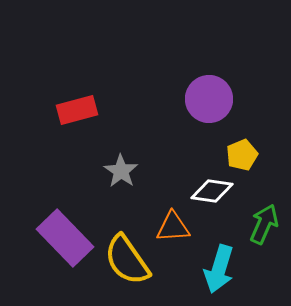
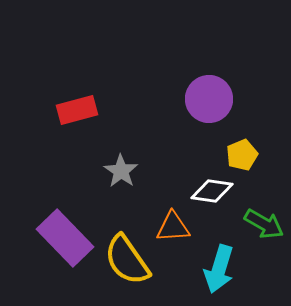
green arrow: rotated 96 degrees clockwise
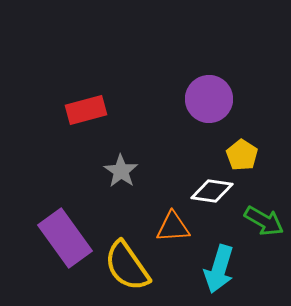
red rectangle: moved 9 px right
yellow pentagon: rotated 16 degrees counterclockwise
green arrow: moved 3 px up
purple rectangle: rotated 8 degrees clockwise
yellow semicircle: moved 6 px down
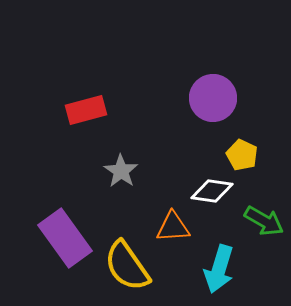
purple circle: moved 4 px right, 1 px up
yellow pentagon: rotated 8 degrees counterclockwise
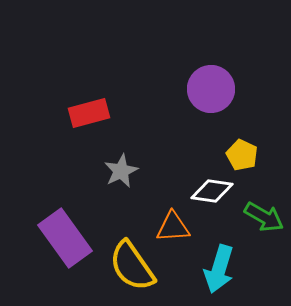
purple circle: moved 2 px left, 9 px up
red rectangle: moved 3 px right, 3 px down
gray star: rotated 12 degrees clockwise
green arrow: moved 4 px up
yellow semicircle: moved 5 px right
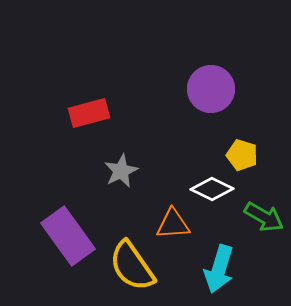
yellow pentagon: rotated 8 degrees counterclockwise
white diamond: moved 2 px up; rotated 18 degrees clockwise
orange triangle: moved 3 px up
purple rectangle: moved 3 px right, 2 px up
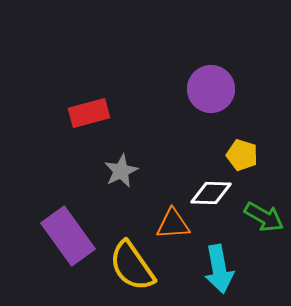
white diamond: moved 1 px left, 4 px down; rotated 24 degrees counterclockwise
cyan arrow: rotated 27 degrees counterclockwise
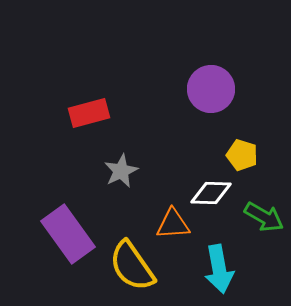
purple rectangle: moved 2 px up
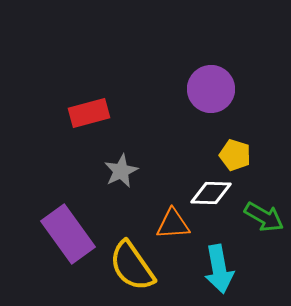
yellow pentagon: moved 7 px left
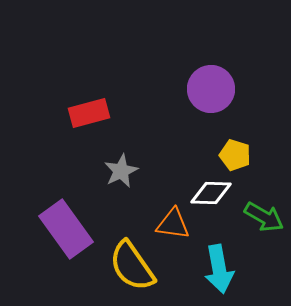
orange triangle: rotated 12 degrees clockwise
purple rectangle: moved 2 px left, 5 px up
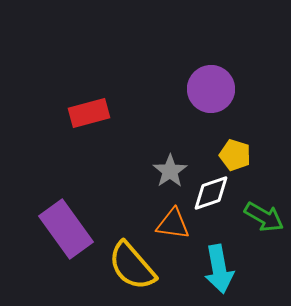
gray star: moved 49 px right; rotated 8 degrees counterclockwise
white diamond: rotated 21 degrees counterclockwise
yellow semicircle: rotated 6 degrees counterclockwise
